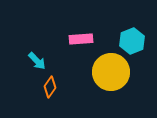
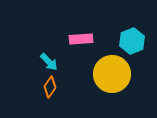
cyan arrow: moved 12 px right, 1 px down
yellow circle: moved 1 px right, 2 px down
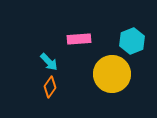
pink rectangle: moved 2 px left
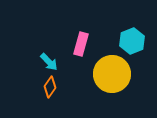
pink rectangle: moved 2 px right, 5 px down; rotated 70 degrees counterclockwise
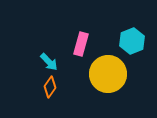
yellow circle: moved 4 px left
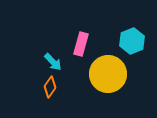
cyan arrow: moved 4 px right
